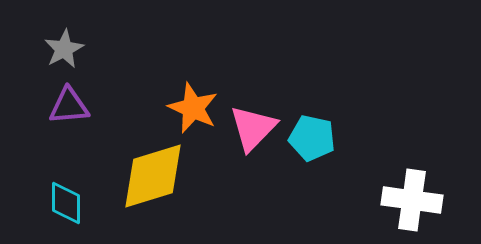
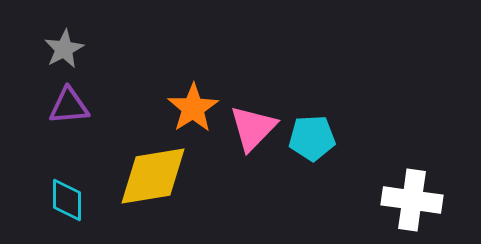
orange star: rotated 15 degrees clockwise
cyan pentagon: rotated 15 degrees counterclockwise
yellow diamond: rotated 8 degrees clockwise
cyan diamond: moved 1 px right, 3 px up
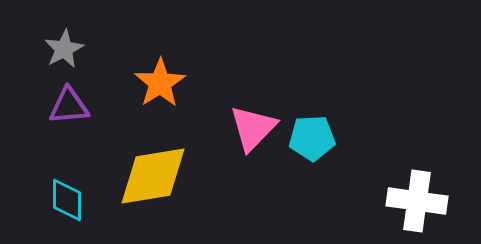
orange star: moved 33 px left, 25 px up
white cross: moved 5 px right, 1 px down
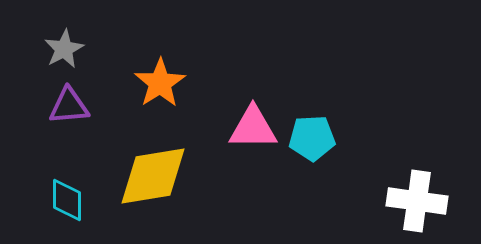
pink triangle: rotated 46 degrees clockwise
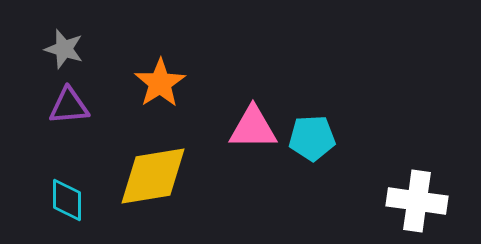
gray star: rotated 27 degrees counterclockwise
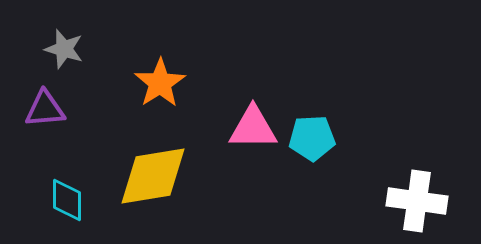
purple triangle: moved 24 px left, 3 px down
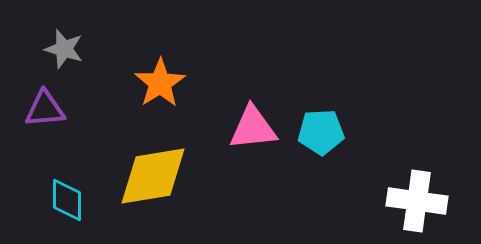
pink triangle: rotated 6 degrees counterclockwise
cyan pentagon: moved 9 px right, 6 px up
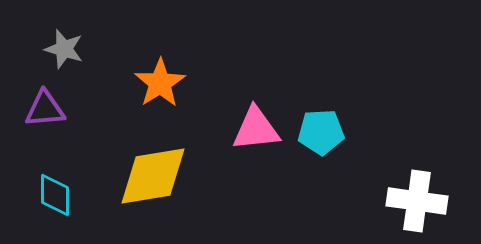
pink triangle: moved 3 px right, 1 px down
cyan diamond: moved 12 px left, 5 px up
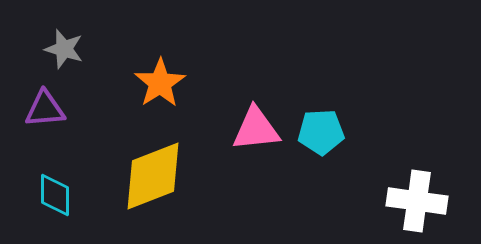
yellow diamond: rotated 12 degrees counterclockwise
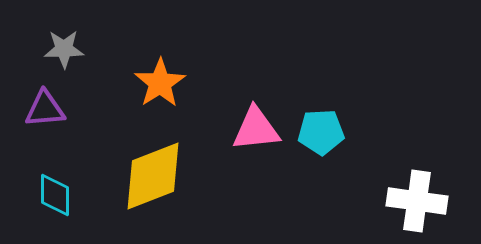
gray star: rotated 18 degrees counterclockwise
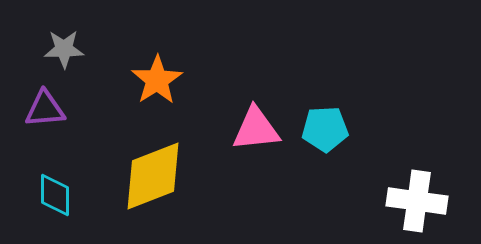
orange star: moved 3 px left, 3 px up
cyan pentagon: moved 4 px right, 3 px up
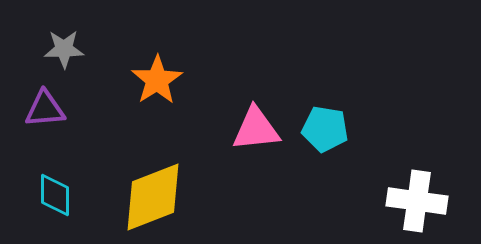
cyan pentagon: rotated 12 degrees clockwise
yellow diamond: moved 21 px down
